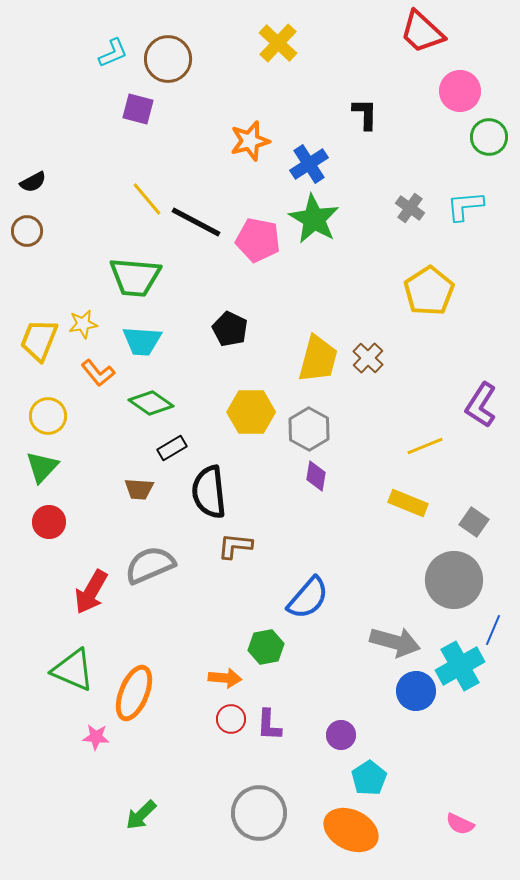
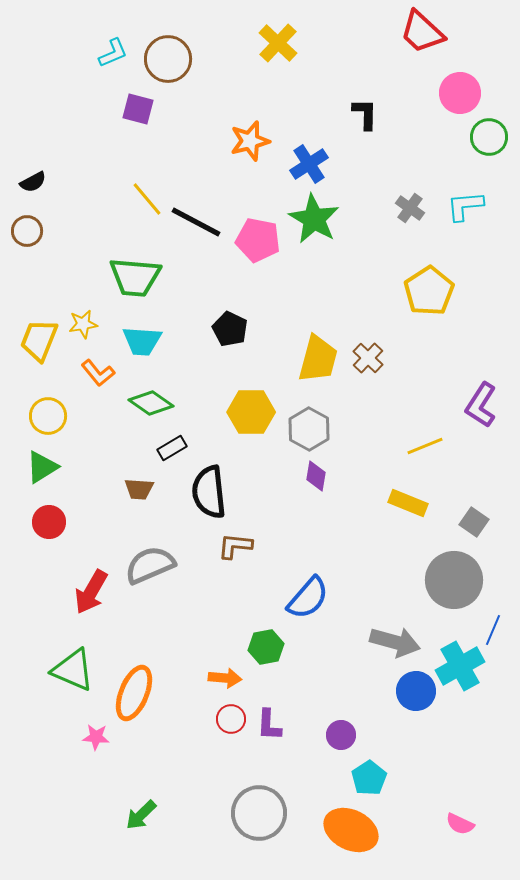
pink circle at (460, 91): moved 2 px down
green triangle at (42, 467): rotated 15 degrees clockwise
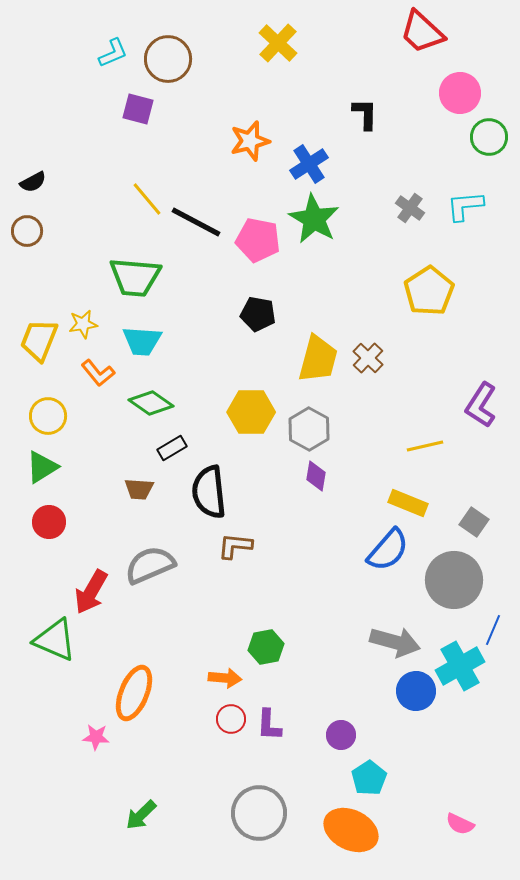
black pentagon at (230, 329): moved 28 px right, 15 px up; rotated 16 degrees counterclockwise
yellow line at (425, 446): rotated 9 degrees clockwise
blue semicircle at (308, 598): moved 80 px right, 48 px up
green triangle at (73, 670): moved 18 px left, 30 px up
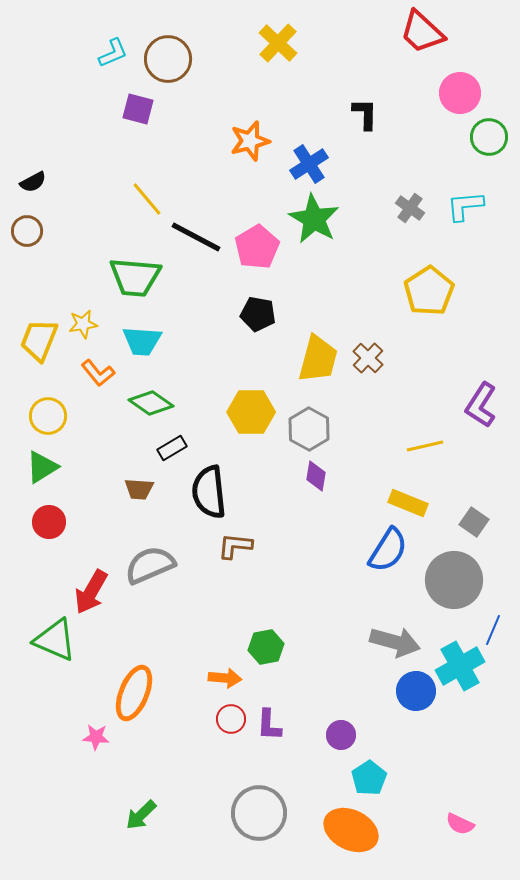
black line at (196, 222): moved 15 px down
pink pentagon at (258, 240): moved 1 px left, 7 px down; rotated 30 degrees clockwise
blue semicircle at (388, 550): rotated 9 degrees counterclockwise
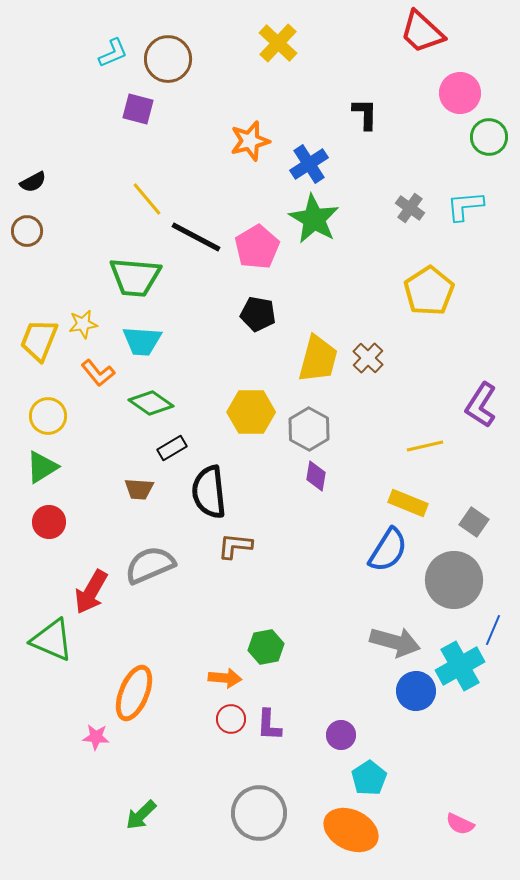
green triangle at (55, 640): moved 3 px left
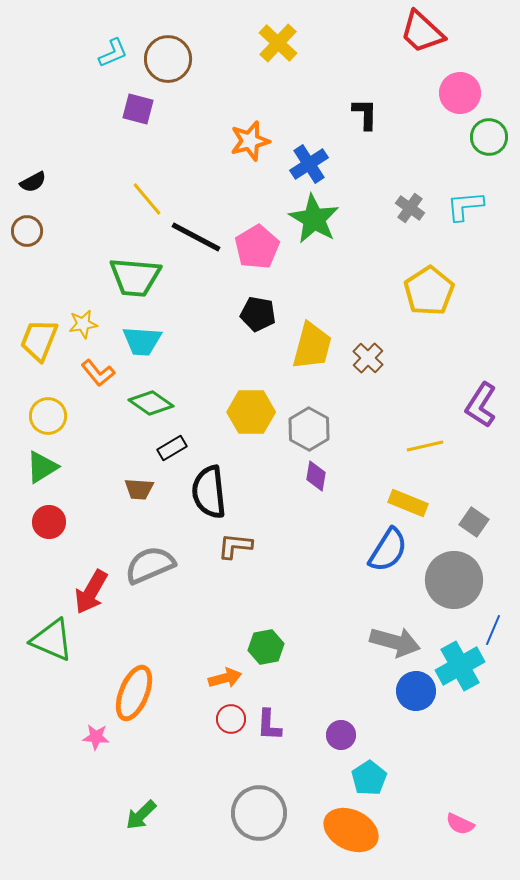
yellow trapezoid at (318, 359): moved 6 px left, 13 px up
orange arrow at (225, 678): rotated 20 degrees counterclockwise
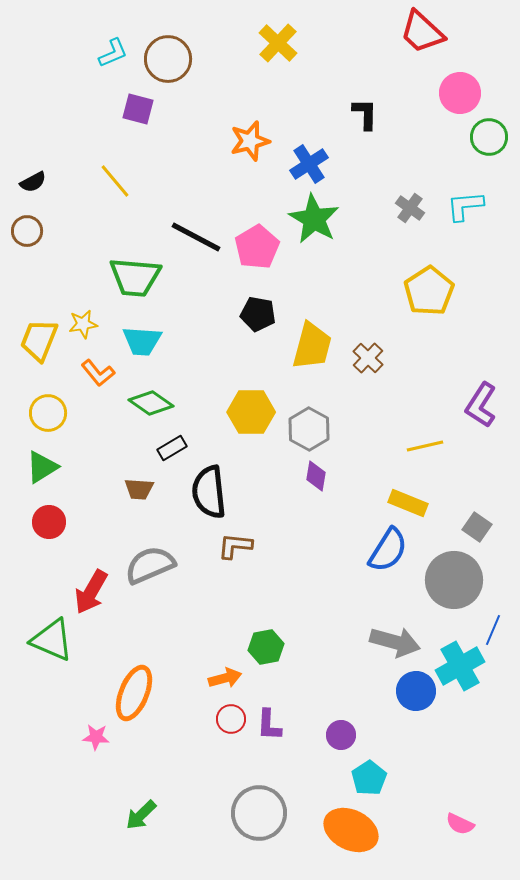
yellow line at (147, 199): moved 32 px left, 18 px up
yellow circle at (48, 416): moved 3 px up
gray square at (474, 522): moved 3 px right, 5 px down
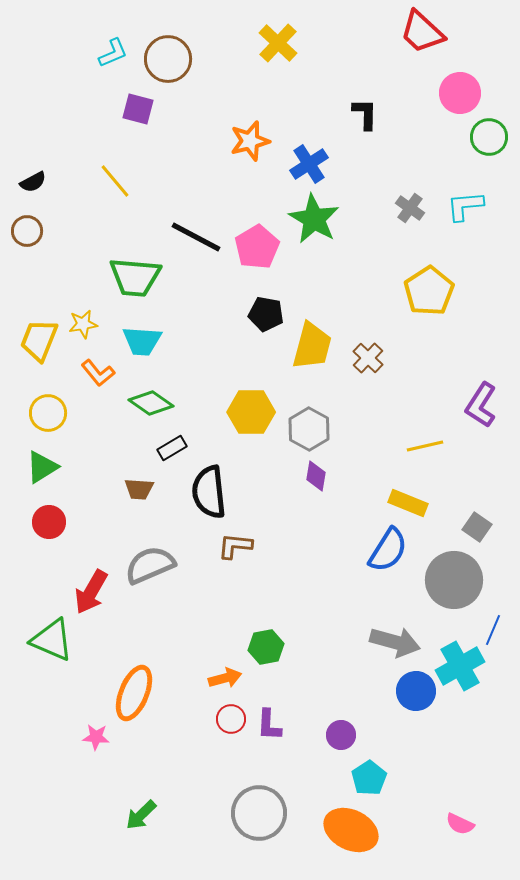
black pentagon at (258, 314): moved 8 px right
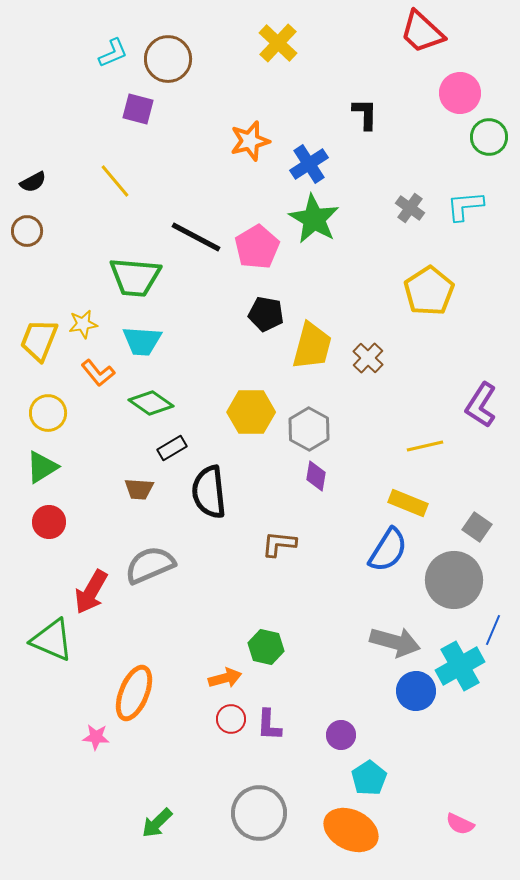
brown L-shape at (235, 546): moved 44 px right, 2 px up
green hexagon at (266, 647): rotated 24 degrees clockwise
green arrow at (141, 815): moved 16 px right, 8 px down
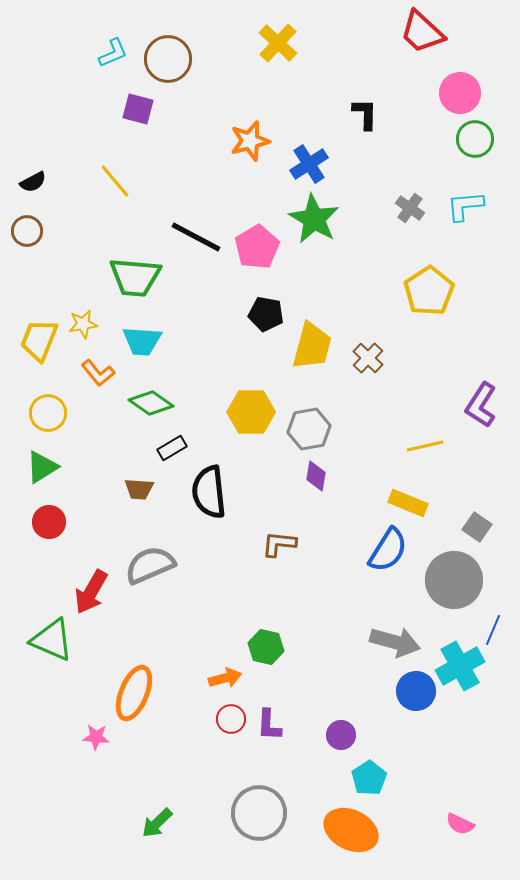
green circle at (489, 137): moved 14 px left, 2 px down
gray hexagon at (309, 429): rotated 21 degrees clockwise
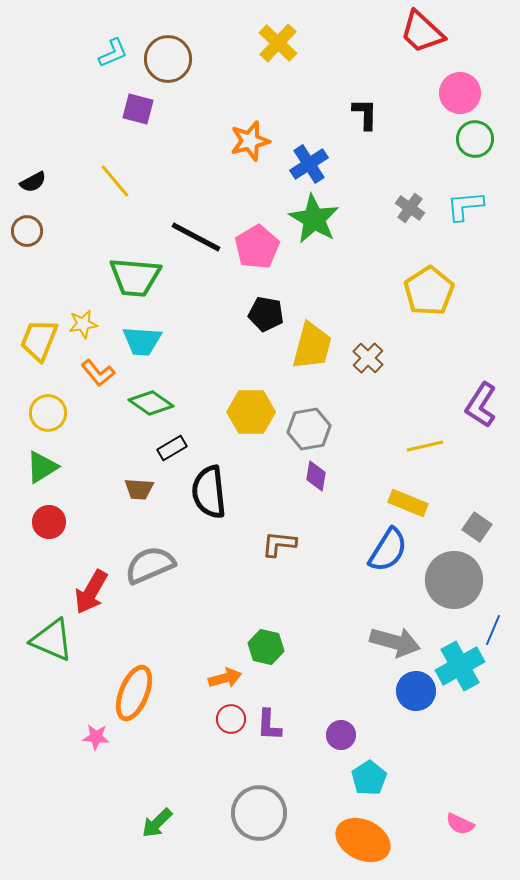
orange ellipse at (351, 830): moved 12 px right, 10 px down
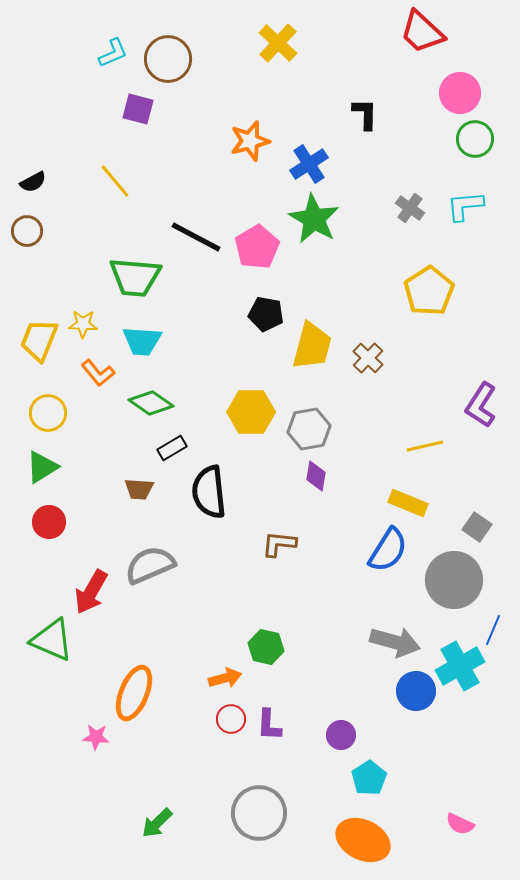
yellow star at (83, 324): rotated 12 degrees clockwise
